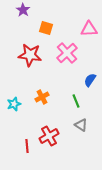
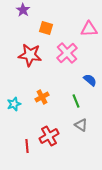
blue semicircle: rotated 96 degrees clockwise
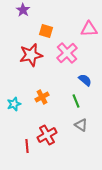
orange square: moved 3 px down
red star: moved 1 px right; rotated 20 degrees counterclockwise
blue semicircle: moved 5 px left
red cross: moved 2 px left, 1 px up
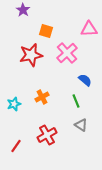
red line: moved 11 px left; rotated 40 degrees clockwise
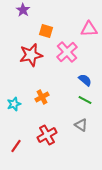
pink cross: moved 1 px up
green line: moved 9 px right, 1 px up; rotated 40 degrees counterclockwise
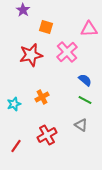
orange square: moved 4 px up
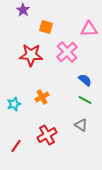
red star: rotated 15 degrees clockwise
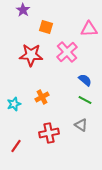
red cross: moved 2 px right, 2 px up; rotated 18 degrees clockwise
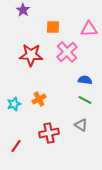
orange square: moved 7 px right; rotated 16 degrees counterclockwise
blue semicircle: rotated 32 degrees counterclockwise
orange cross: moved 3 px left, 2 px down
